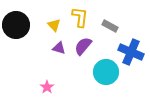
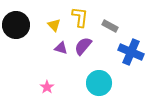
purple triangle: moved 2 px right
cyan circle: moved 7 px left, 11 px down
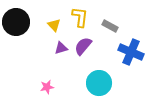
black circle: moved 3 px up
purple triangle: rotated 32 degrees counterclockwise
pink star: rotated 24 degrees clockwise
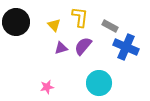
blue cross: moved 5 px left, 5 px up
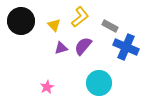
yellow L-shape: rotated 45 degrees clockwise
black circle: moved 5 px right, 1 px up
pink star: rotated 16 degrees counterclockwise
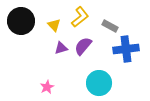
blue cross: moved 2 px down; rotated 30 degrees counterclockwise
